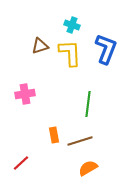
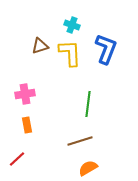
orange rectangle: moved 27 px left, 10 px up
red line: moved 4 px left, 4 px up
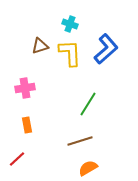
cyan cross: moved 2 px left, 1 px up
blue L-shape: rotated 28 degrees clockwise
pink cross: moved 6 px up
green line: rotated 25 degrees clockwise
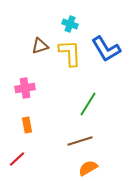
blue L-shape: rotated 100 degrees clockwise
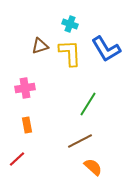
brown line: rotated 10 degrees counterclockwise
orange semicircle: moved 5 px right, 1 px up; rotated 72 degrees clockwise
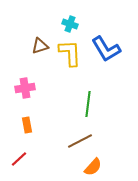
green line: rotated 25 degrees counterclockwise
red line: moved 2 px right
orange semicircle: rotated 90 degrees clockwise
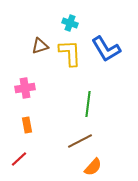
cyan cross: moved 1 px up
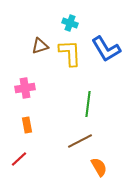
orange semicircle: moved 6 px right; rotated 72 degrees counterclockwise
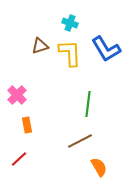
pink cross: moved 8 px left, 7 px down; rotated 36 degrees counterclockwise
